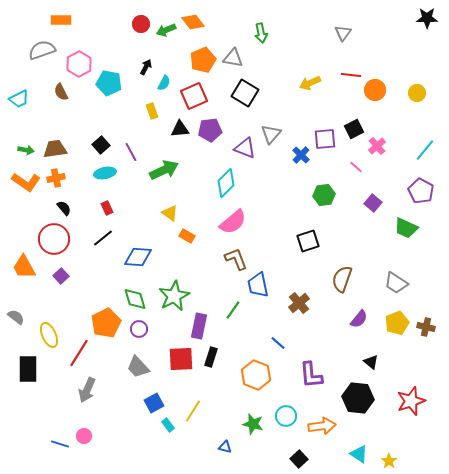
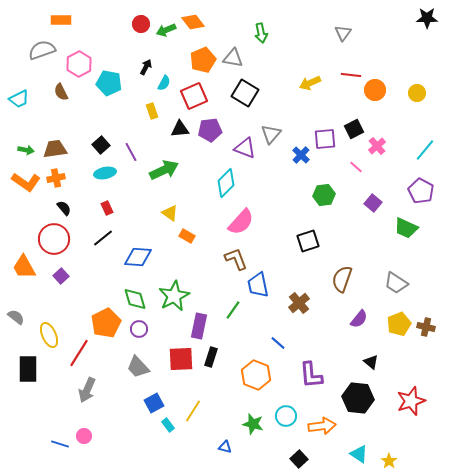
pink semicircle at (233, 222): moved 8 px right; rotated 8 degrees counterclockwise
yellow pentagon at (397, 323): moved 2 px right, 1 px down
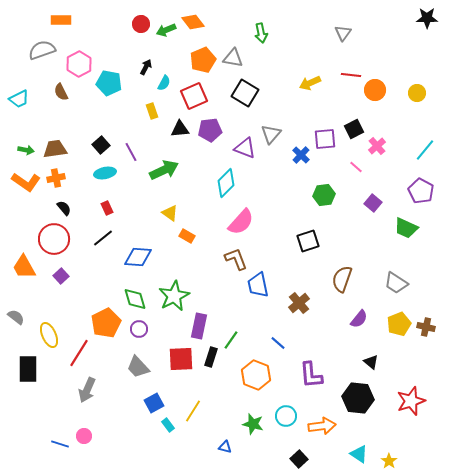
green line at (233, 310): moved 2 px left, 30 px down
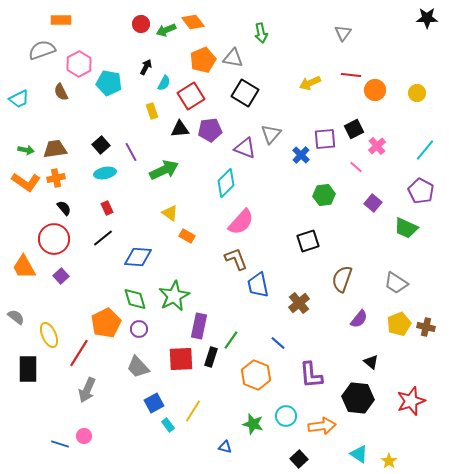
red square at (194, 96): moved 3 px left; rotated 8 degrees counterclockwise
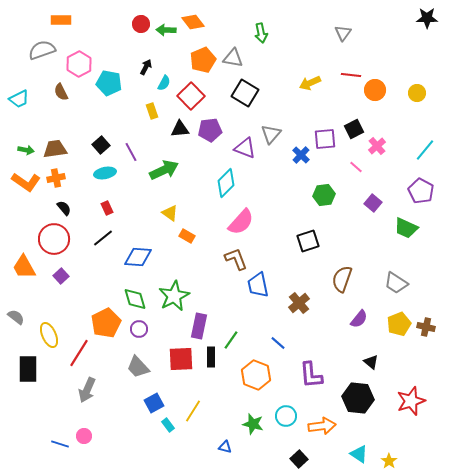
green arrow at (166, 30): rotated 24 degrees clockwise
red square at (191, 96): rotated 12 degrees counterclockwise
black rectangle at (211, 357): rotated 18 degrees counterclockwise
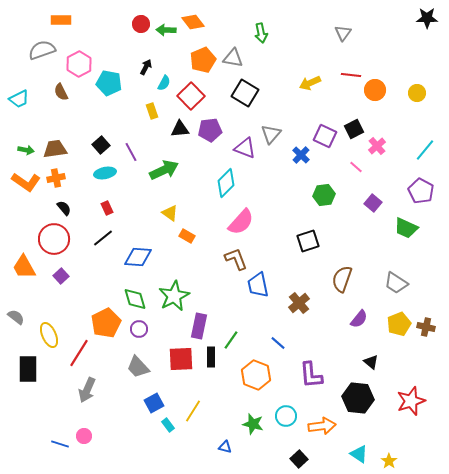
purple square at (325, 139): moved 3 px up; rotated 30 degrees clockwise
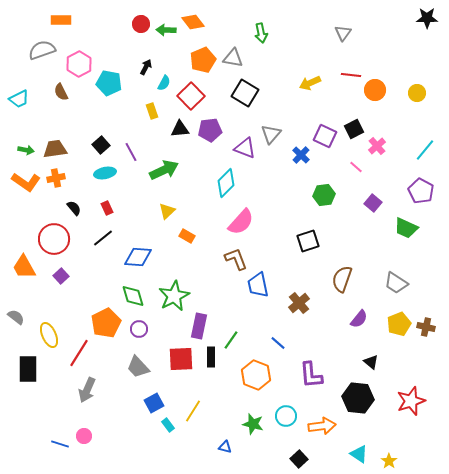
black semicircle at (64, 208): moved 10 px right
yellow triangle at (170, 213): moved 3 px left, 2 px up; rotated 42 degrees clockwise
green diamond at (135, 299): moved 2 px left, 3 px up
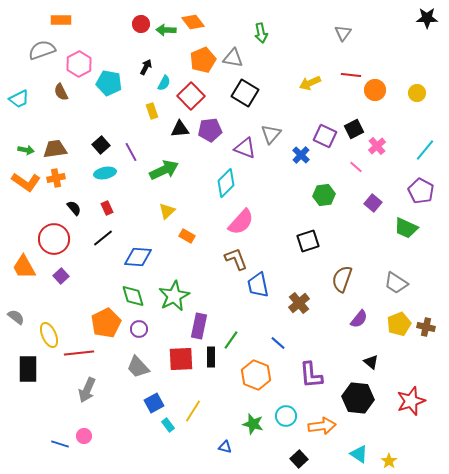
red line at (79, 353): rotated 52 degrees clockwise
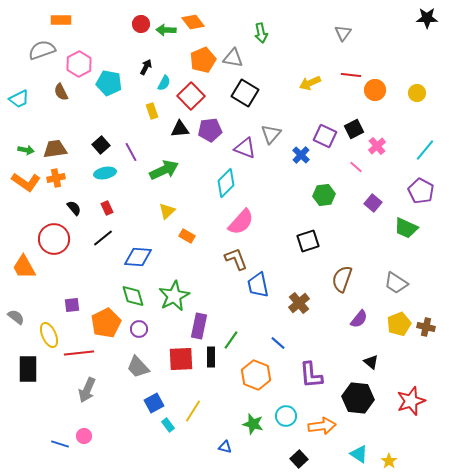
purple square at (61, 276): moved 11 px right, 29 px down; rotated 35 degrees clockwise
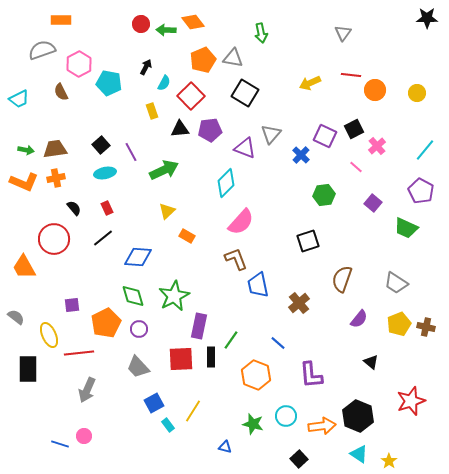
orange L-shape at (26, 182): moved 2 px left; rotated 12 degrees counterclockwise
black hexagon at (358, 398): moved 18 px down; rotated 16 degrees clockwise
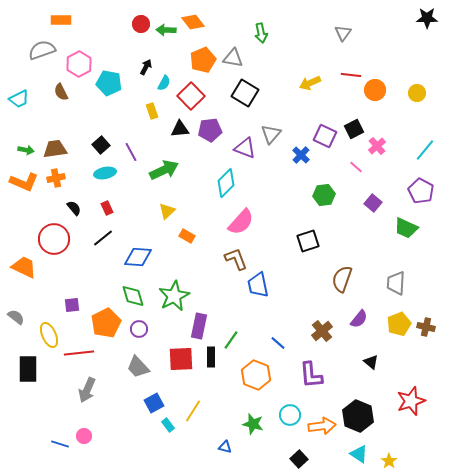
orange trapezoid at (24, 267): rotated 144 degrees clockwise
gray trapezoid at (396, 283): rotated 60 degrees clockwise
brown cross at (299, 303): moved 23 px right, 28 px down
cyan circle at (286, 416): moved 4 px right, 1 px up
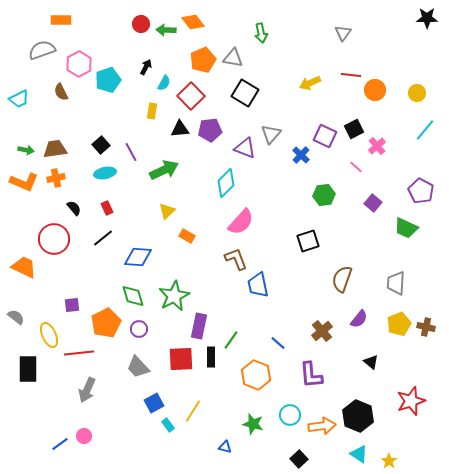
cyan pentagon at (109, 83): moved 1 px left, 3 px up; rotated 30 degrees counterclockwise
yellow rectangle at (152, 111): rotated 28 degrees clockwise
cyan line at (425, 150): moved 20 px up
blue line at (60, 444): rotated 54 degrees counterclockwise
